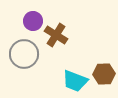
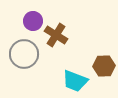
brown hexagon: moved 8 px up
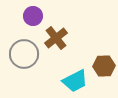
purple circle: moved 5 px up
brown cross: moved 3 px down; rotated 20 degrees clockwise
cyan trapezoid: rotated 48 degrees counterclockwise
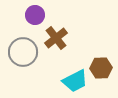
purple circle: moved 2 px right, 1 px up
gray circle: moved 1 px left, 2 px up
brown hexagon: moved 3 px left, 2 px down
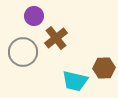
purple circle: moved 1 px left, 1 px down
brown hexagon: moved 3 px right
cyan trapezoid: rotated 40 degrees clockwise
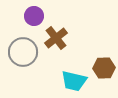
cyan trapezoid: moved 1 px left
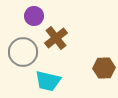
cyan trapezoid: moved 26 px left
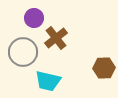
purple circle: moved 2 px down
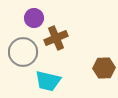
brown cross: rotated 15 degrees clockwise
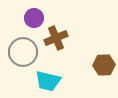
brown hexagon: moved 3 px up
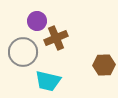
purple circle: moved 3 px right, 3 px down
